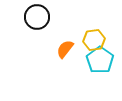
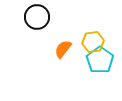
yellow hexagon: moved 1 px left, 2 px down
orange semicircle: moved 2 px left
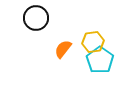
black circle: moved 1 px left, 1 px down
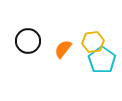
black circle: moved 8 px left, 23 px down
cyan pentagon: moved 2 px right
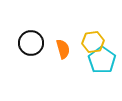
black circle: moved 3 px right, 2 px down
orange semicircle: rotated 126 degrees clockwise
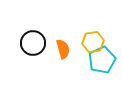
black circle: moved 2 px right
cyan pentagon: rotated 12 degrees clockwise
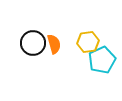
yellow hexagon: moved 5 px left
orange semicircle: moved 9 px left, 5 px up
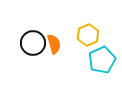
yellow hexagon: moved 7 px up; rotated 15 degrees counterclockwise
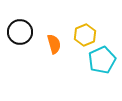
yellow hexagon: moved 3 px left
black circle: moved 13 px left, 11 px up
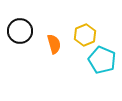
black circle: moved 1 px up
cyan pentagon: rotated 24 degrees counterclockwise
